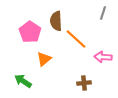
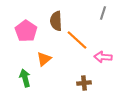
pink pentagon: moved 4 px left, 1 px up
orange line: moved 1 px right, 1 px down
green arrow: moved 2 px right, 3 px up; rotated 42 degrees clockwise
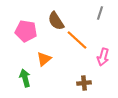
gray line: moved 3 px left
brown semicircle: rotated 30 degrees counterclockwise
pink pentagon: rotated 25 degrees counterclockwise
pink arrow: rotated 78 degrees counterclockwise
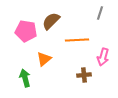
brown semicircle: moved 5 px left; rotated 78 degrees clockwise
orange line: rotated 45 degrees counterclockwise
brown cross: moved 8 px up
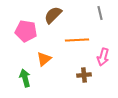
gray line: rotated 32 degrees counterclockwise
brown semicircle: moved 2 px right, 6 px up
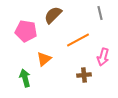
orange line: moved 1 px right; rotated 25 degrees counterclockwise
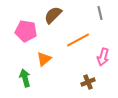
brown cross: moved 4 px right, 7 px down; rotated 16 degrees counterclockwise
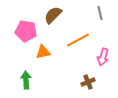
orange triangle: moved 1 px left, 7 px up; rotated 28 degrees clockwise
green arrow: moved 1 px right, 2 px down; rotated 12 degrees clockwise
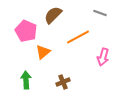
gray line: rotated 56 degrees counterclockwise
pink pentagon: rotated 15 degrees clockwise
orange line: moved 3 px up
orange triangle: rotated 28 degrees counterclockwise
brown cross: moved 25 px left
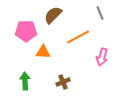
gray line: rotated 48 degrees clockwise
pink pentagon: rotated 25 degrees counterclockwise
orange triangle: rotated 42 degrees clockwise
pink arrow: moved 1 px left
green arrow: moved 1 px left, 1 px down
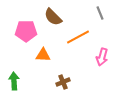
brown semicircle: moved 2 px down; rotated 90 degrees counterclockwise
orange triangle: moved 3 px down
green arrow: moved 11 px left
